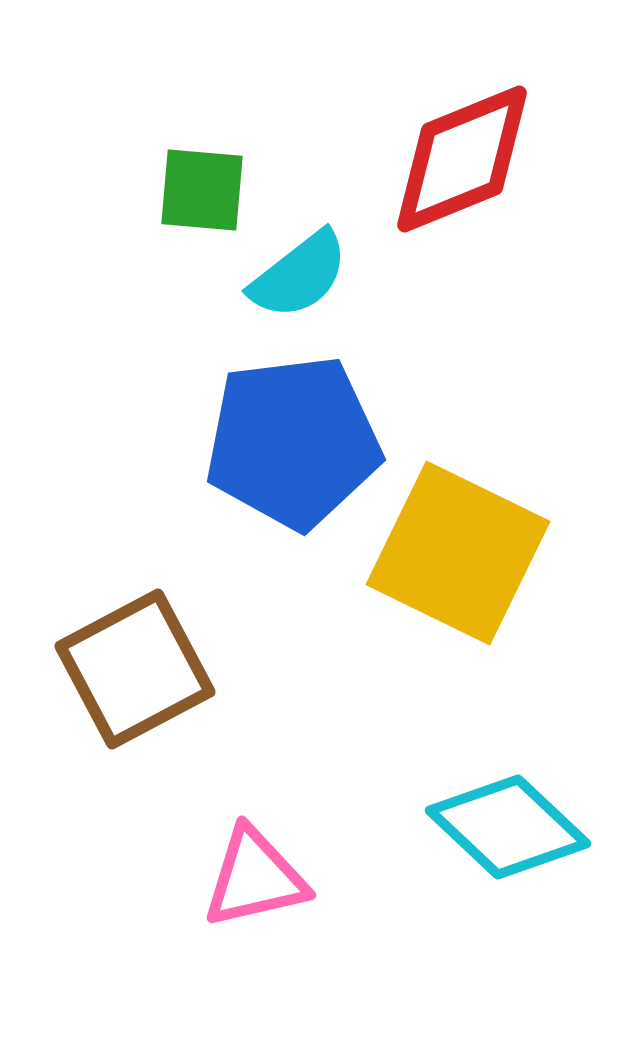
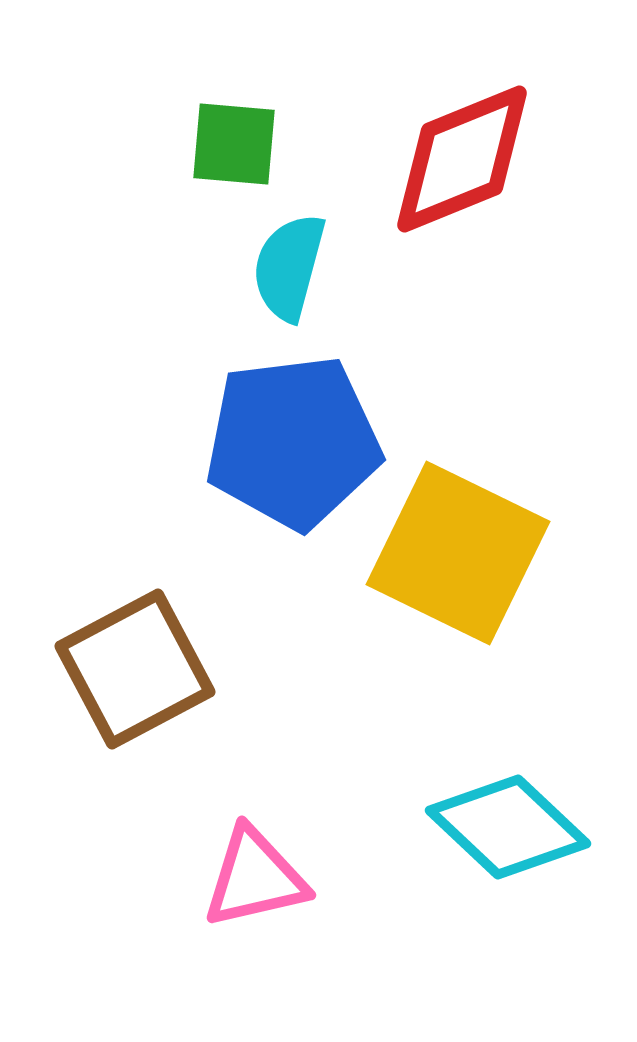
green square: moved 32 px right, 46 px up
cyan semicircle: moved 10 px left, 8 px up; rotated 143 degrees clockwise
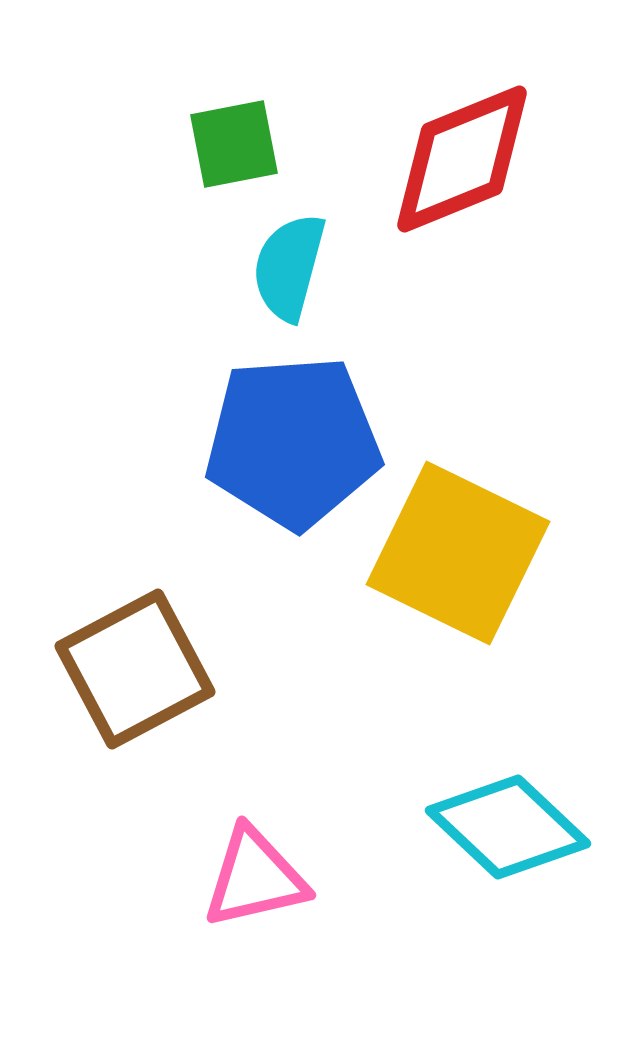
green square: rotated 16 degrees counterclockwise
blue pentagon: rotated 3 degrees clockwise
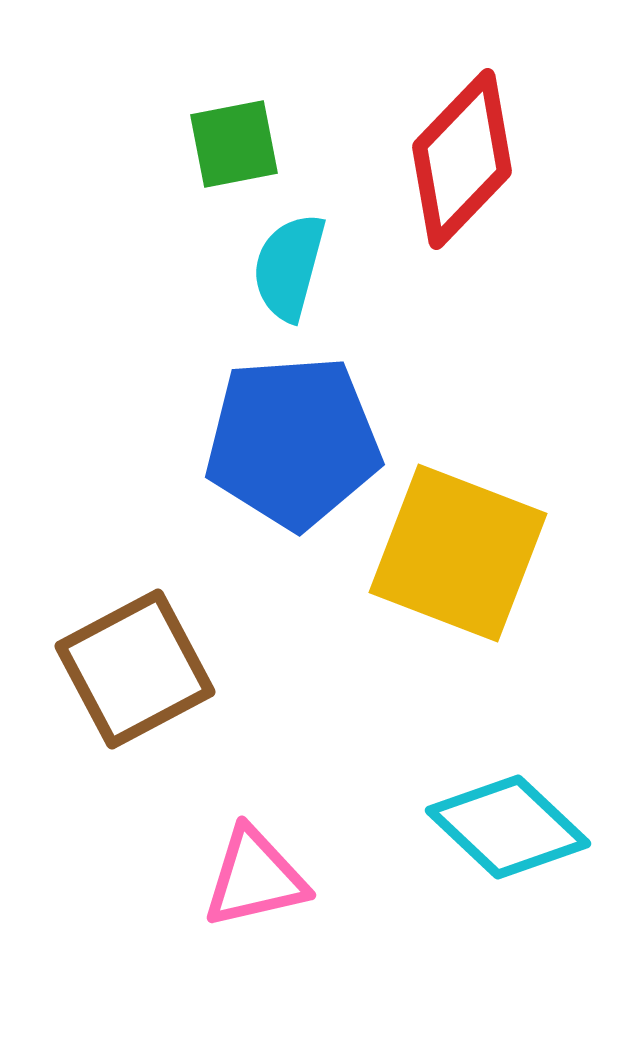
red diamond: rotated 24 degrees counterclockwise
yellow square: rotated 5 degrees counterclockwise
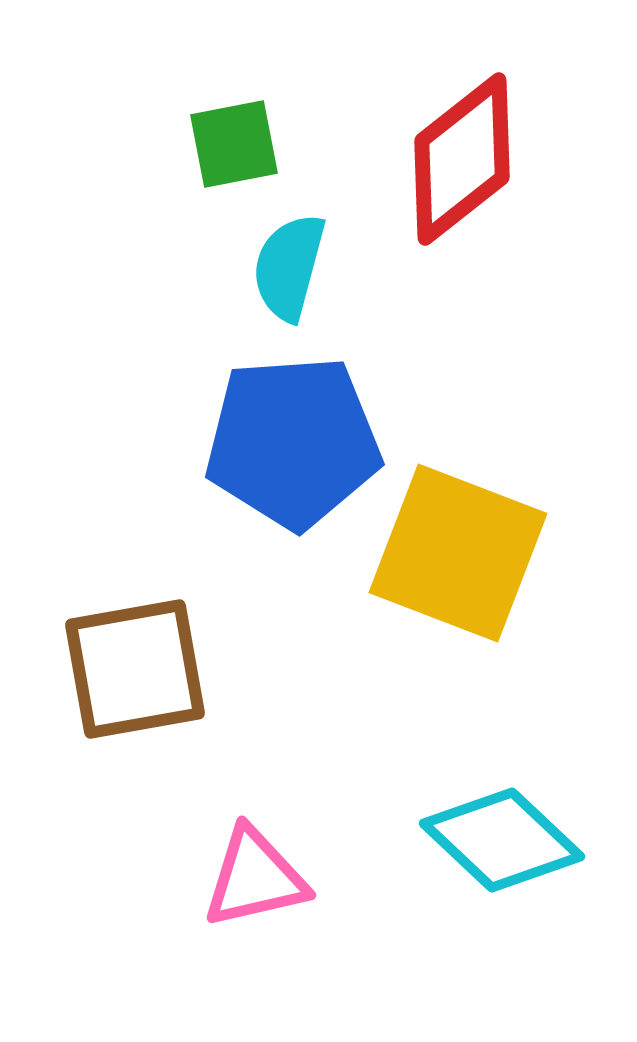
red diamond: rotated 8 degrees clockwise
brown square: rotated 18 degrees clockwise
cyan diamond: moved 6 px left, 13 px down
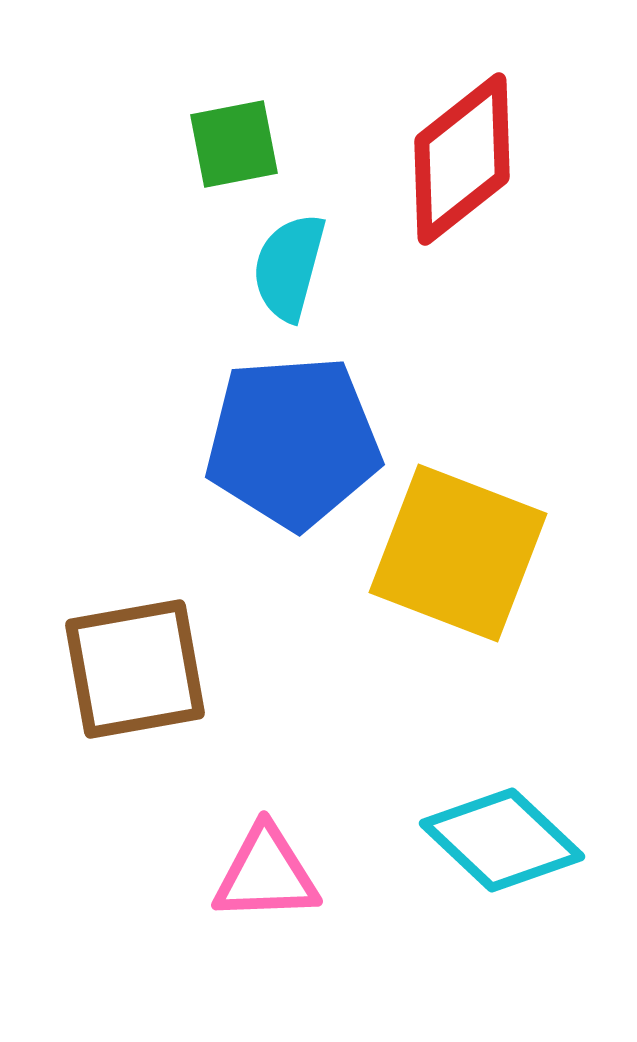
pink triangle: moved 11 px right, 4 px up; rotated 11 degrees clockwise
